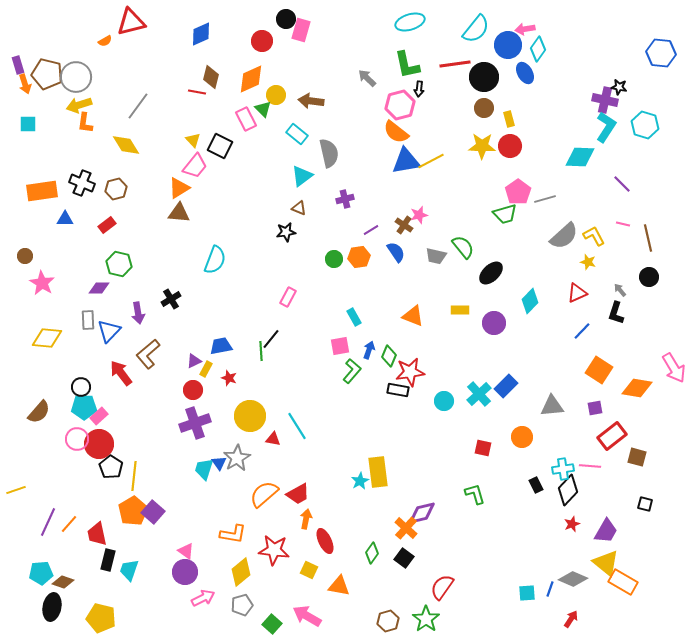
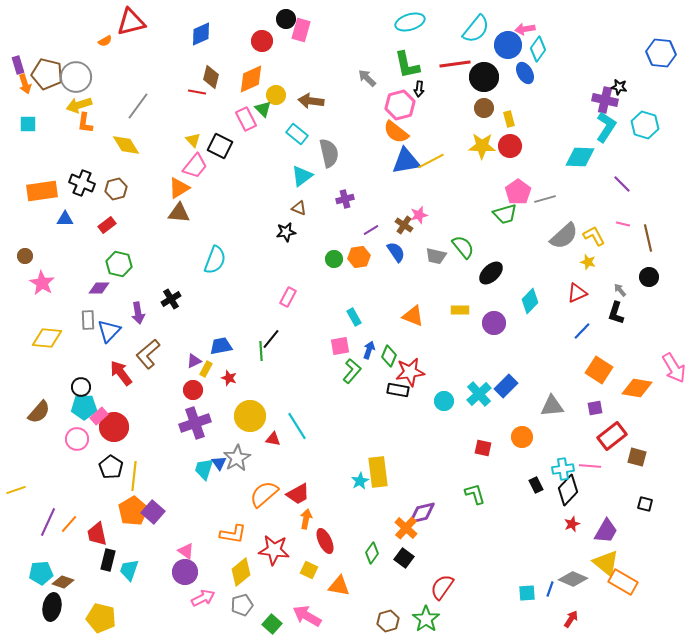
red circle at (99, 444): moved 15 px right, 17 px up
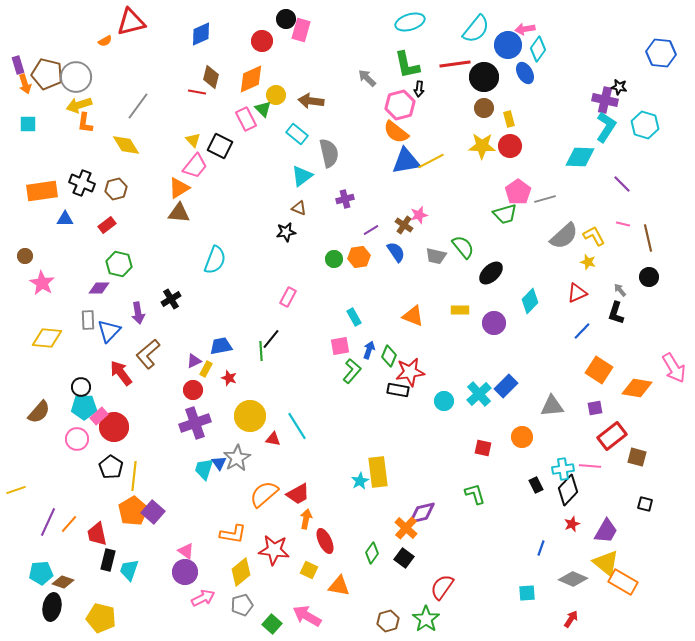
blue line at (550, 589): moved 9 px left, 41 px up
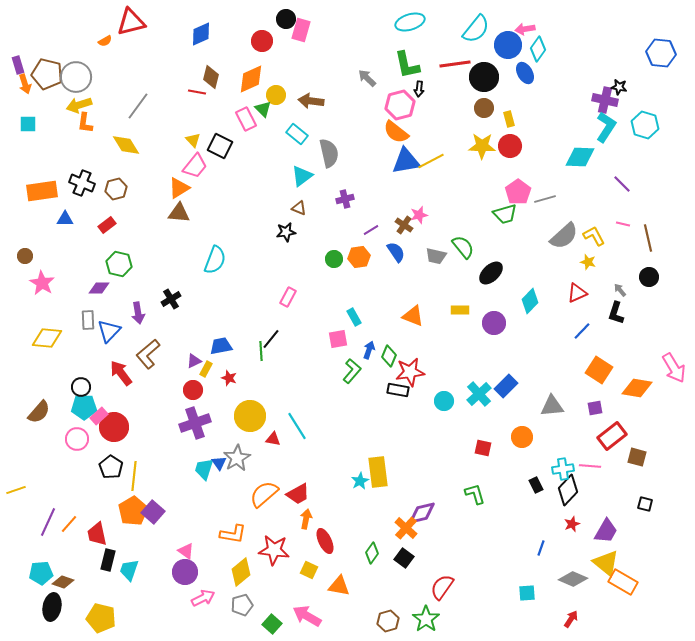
pink square at (340, 346): moved 2 px left, 7 px up
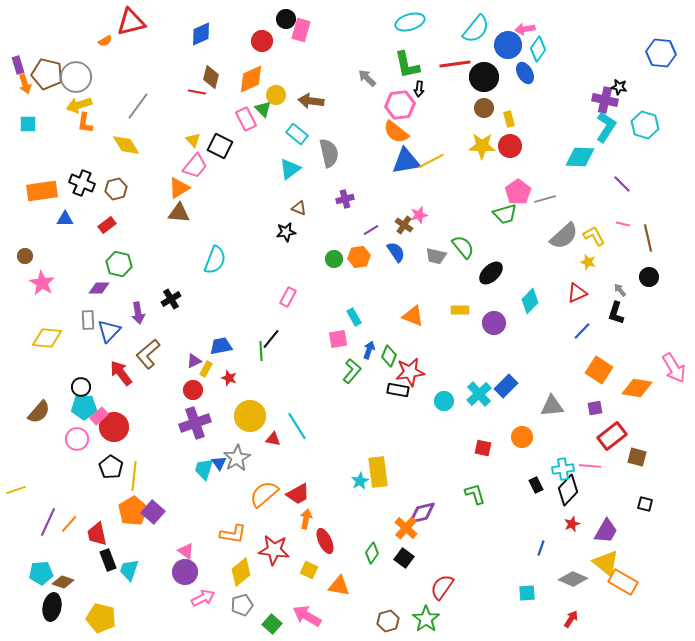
pink hexagon at (400, 105): rotated 8 degrees clockwise
cyan triangle at (302, 176): moved 12 px left, 7 px up
black rectangle at (108, 560): rotated 35 degrees counterclockwise
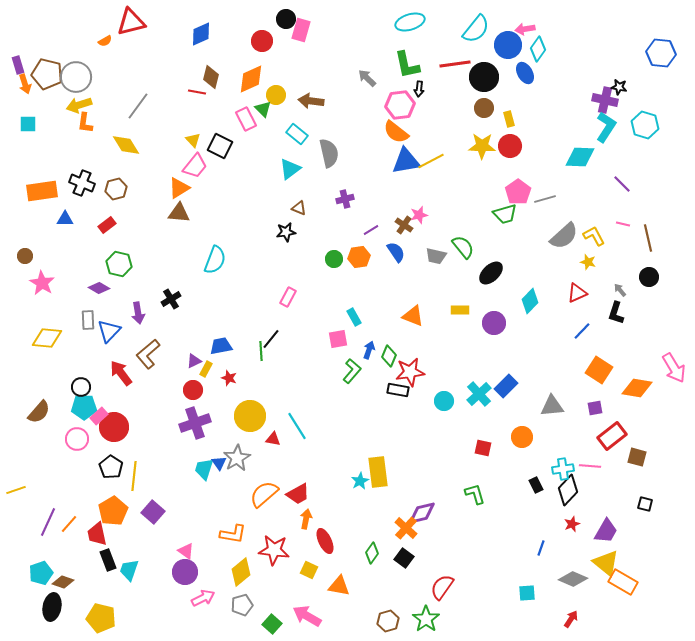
purple diamond at (99, 288): rotated 30 degrees clockwise
orange pentagon at (133, 511): moved 20 px left
cyan pentagon at (41, 573): rotated 15 degrees counterclockwise
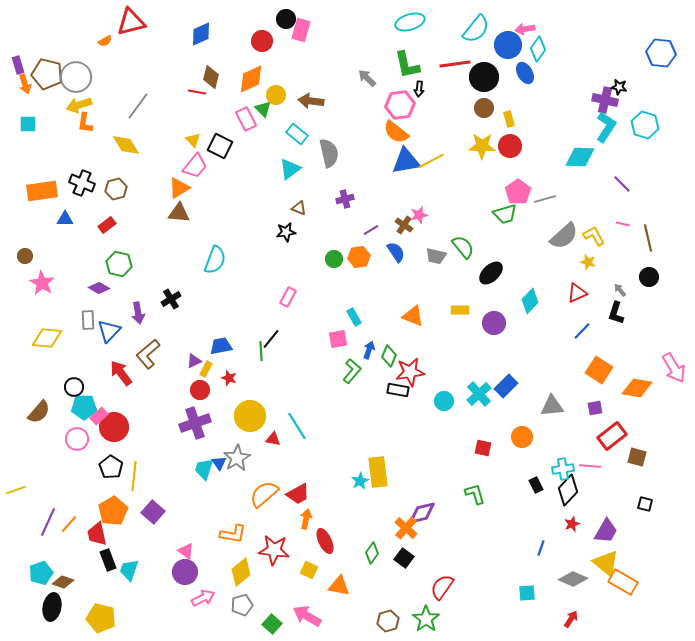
black circle at (81, 387): moved 7 px left
red circle at (193, 390): moved 7 px right
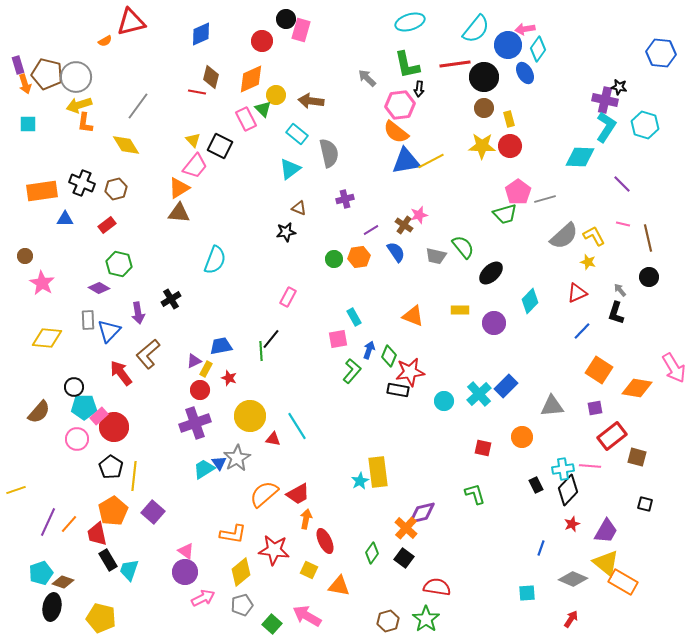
cyan trapezoid at (204, 469): rotated 40 degrees clockwise
black rectangle at (108, 560): rotated 10 degrees counterclockwise
red semicircle at (442, 587): moved 5 px left; rotated 64 degrees clockwise
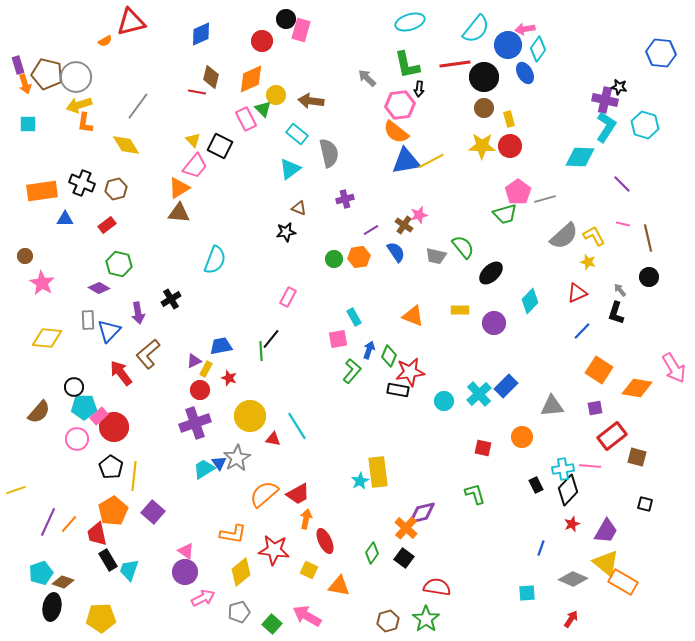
gray pentagon at (242, 605): moved 3 px left, 7 px down
yellow pentagon at (101, 618): rotated 16 degrees counterclockwise
